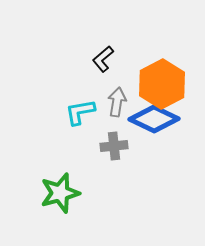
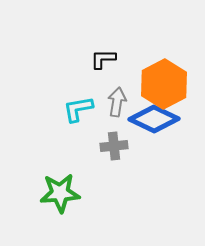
black L-shape: rotated 40 degrees clockwise
orange hexagon: moved 2 px right
cyan L-shape: moved 2 px left, 3 px up
green star: rotated 12 degrees clockwise
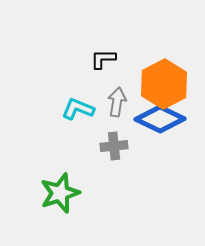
cyan L-shape: rotated 32 degrees clockwise
blue diamond: moved 6 px right
green star: rotated 15 degrees counterclockwise
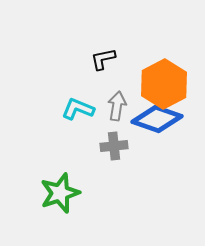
black L-shape: rotated 12 degrees counterclockwise
gray arrow: moved 4 px down
blue diamond: moved 3 px left; rotated 6 degrees counterclockwise
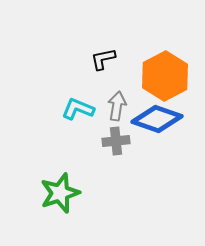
orange hexagon: moved 1 px right, 8 px up
gray cross: moved 2 px right, 5 px up
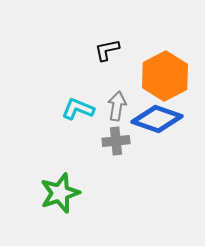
black L-shape: moved 4 px right, 9 px up
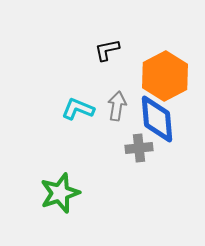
blue diamond: rotated 66 degrees clockwise
gray cross: moved 23 px right, 7 px down
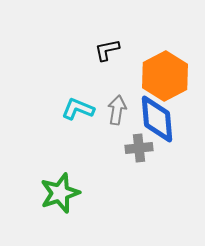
gray arrow: moved 4 px down
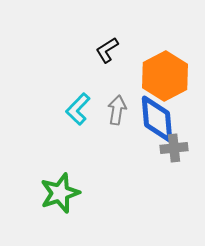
black L-shape: rotated 20 degrees counterclockwise
cyan L-shape: rotated 68 degrees counterclockwise
gray cross: moved 35 px right
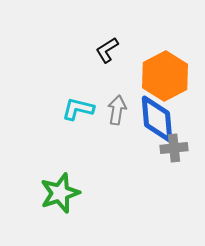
cyan L-shape: rotated 60 degrees clockwise
